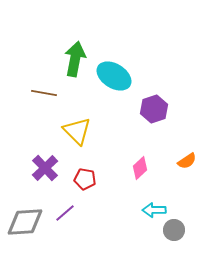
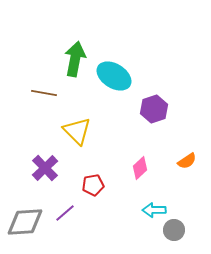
red pentagon: moved 8 px right, 6 px down; rotated 20 degrees counterclockwise
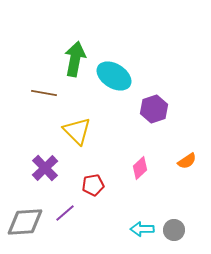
cyan arrow: moved 12 px left, 19 px down
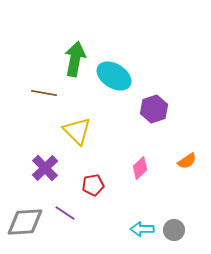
purple line: rotated 75 degrees clockwise
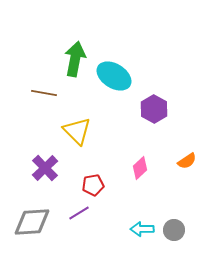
purple hexagon: rotated 12 degrees counterclockwise
purple line: moved 14 px right; rotated 65 degrees counterclockwise
gray diamond: moved 7 px right
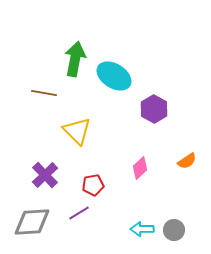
purple cross: moved 7 px down
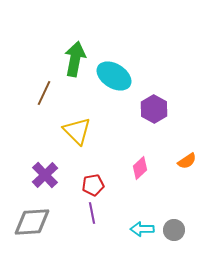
brown line: rotated 75 degrees counterclockwise
purple line: moved 13 px right; rotated 70 degrees counterclockwise
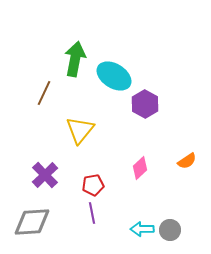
purple hexagon: moved 9 px left, 5 px up
yellow triangle: moved 3 px right, 1 px up; rotated 24 degrees clockwise
gray circle: moved 4 px left
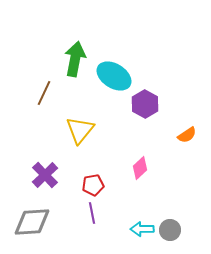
orange semicircle: moved 26 px up
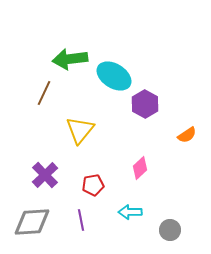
green arrow: moved 5 px left; rotated 108 degrees counterclockwise
purple line: moved 11 px left, 7 px down
cyan arrow: moved 12 px left, 17 px up
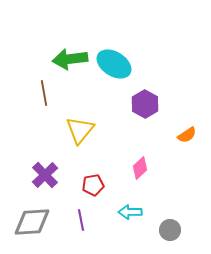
cyan ellipse: moved 12 px up
brown line: rotated 35 degrees counterclockwise
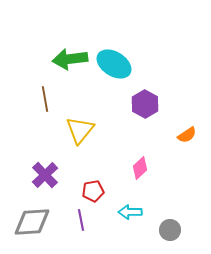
brown line: moved 1 px right, 6 px down
red pentagon: moved 6 px down
